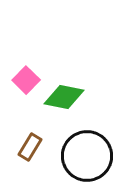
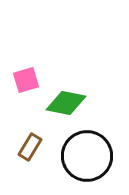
pink square: rotated 28 degrees clockwise
green diamond: moved 2 px right, 6 px down
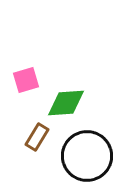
green diamond: rotated 15 degrees counterclockwise
brown rectangle: moved 7 px right, 10 px up
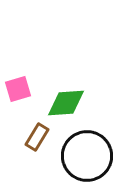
pink square: moved 8 px left, 9 px down
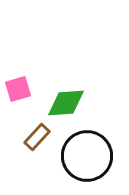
brown rectangle: rotated 12 degrees clockwise
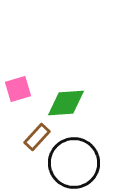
black circle: moved 13 px left, 7 px down
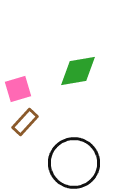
green diamond: moved 12 px right, 32 px up; rotated 6 degrees counterclockwise
brown rectangle: moved 12 px left, 15 px up
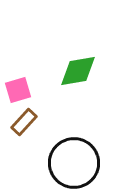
pink square: moved 1 px down
brown rectangle: moved 1 px left
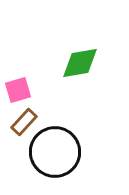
green diamond: moved 2 px right, 8 px up
black circle: moved 19 px left, 11 px up
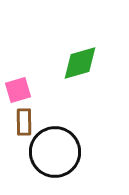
green diamond: rotated 6 degrees counterclockwise
brown rectangle: rotated 44 degrees counterclockwise
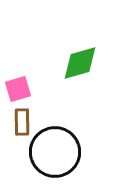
pink square: moved 1 px up
brown rectangle: moved 2 px left
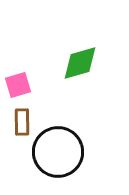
pink square: moved 4 px up
black circle: moved 3 px right
